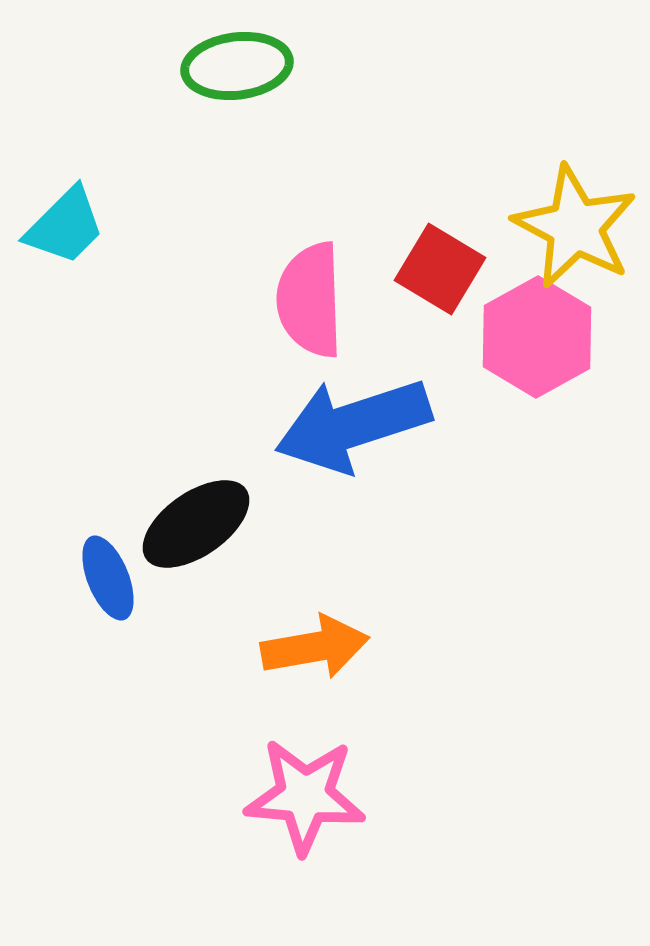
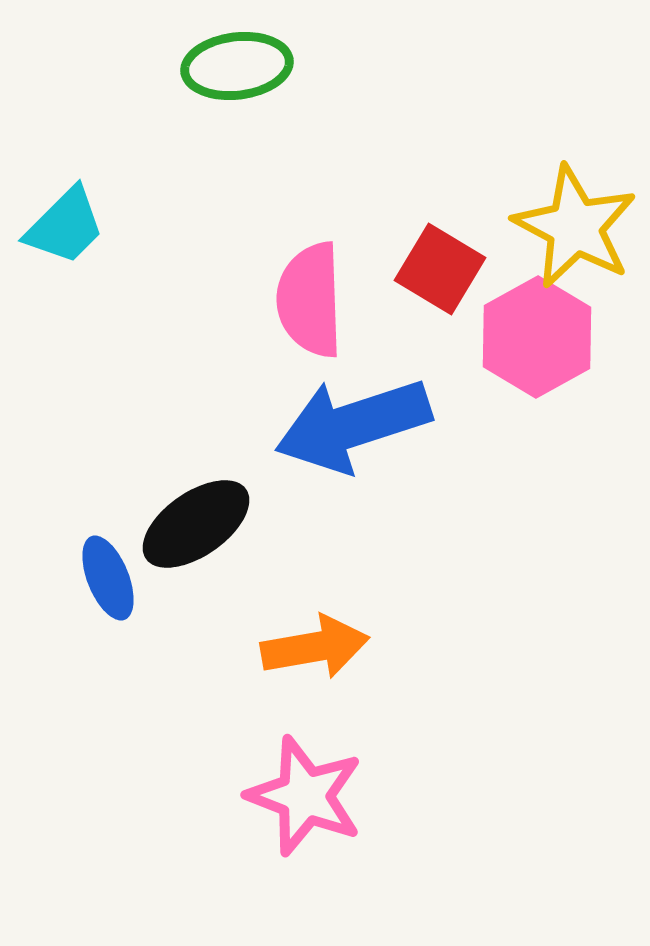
pink star: rotated 16 degrees clockwise
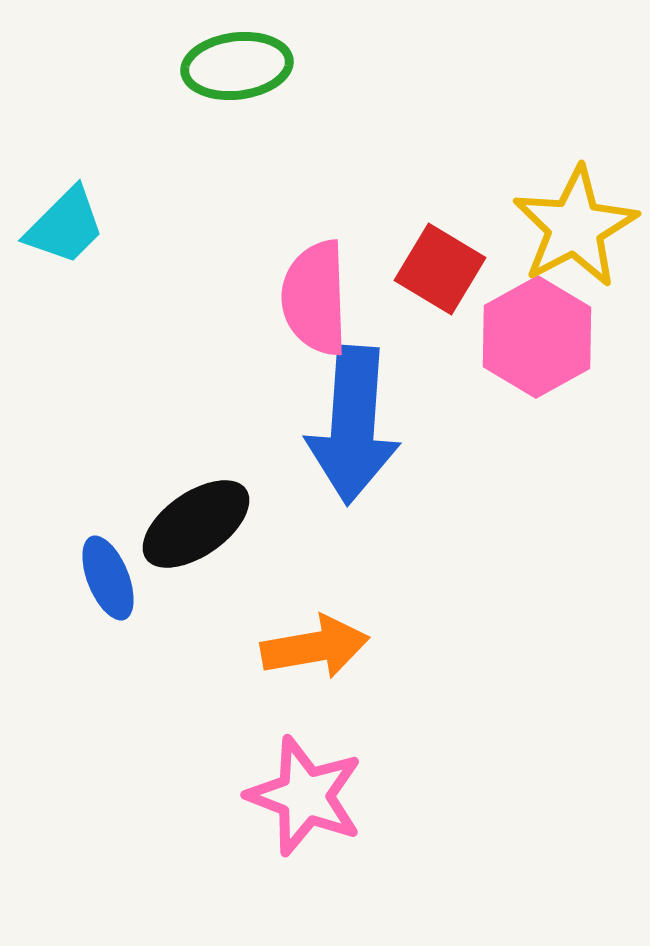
yellow star: rotated 16 degrees clockwise
pink semicircle: moved 5 px right, 2 px up
blue arrow: rotated 68 degrees counterclockwise
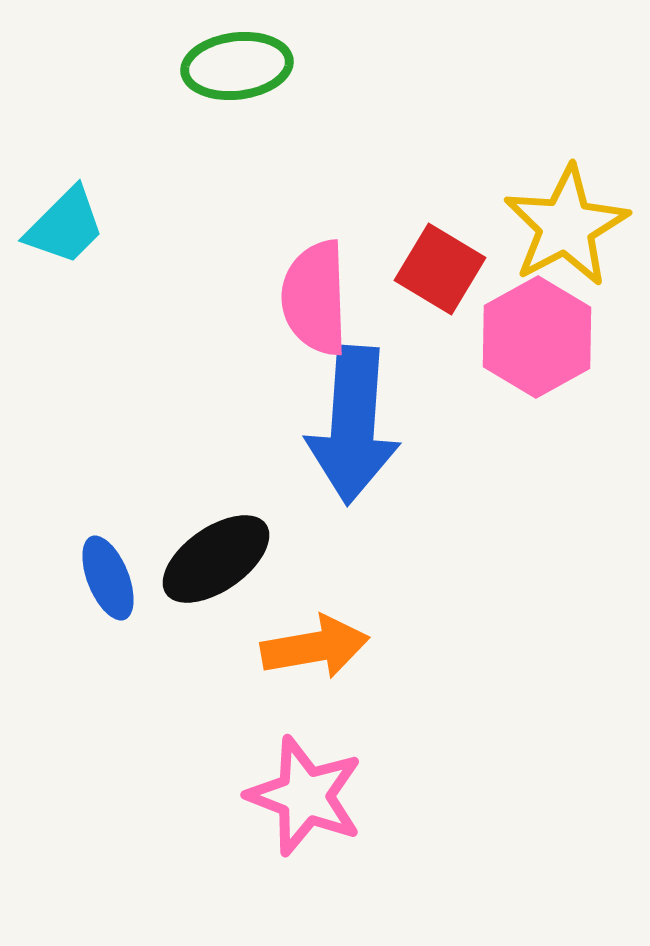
yellow star: moved 9 px left, 1 px up
black ellipse: moved 20 px right, 35 px down
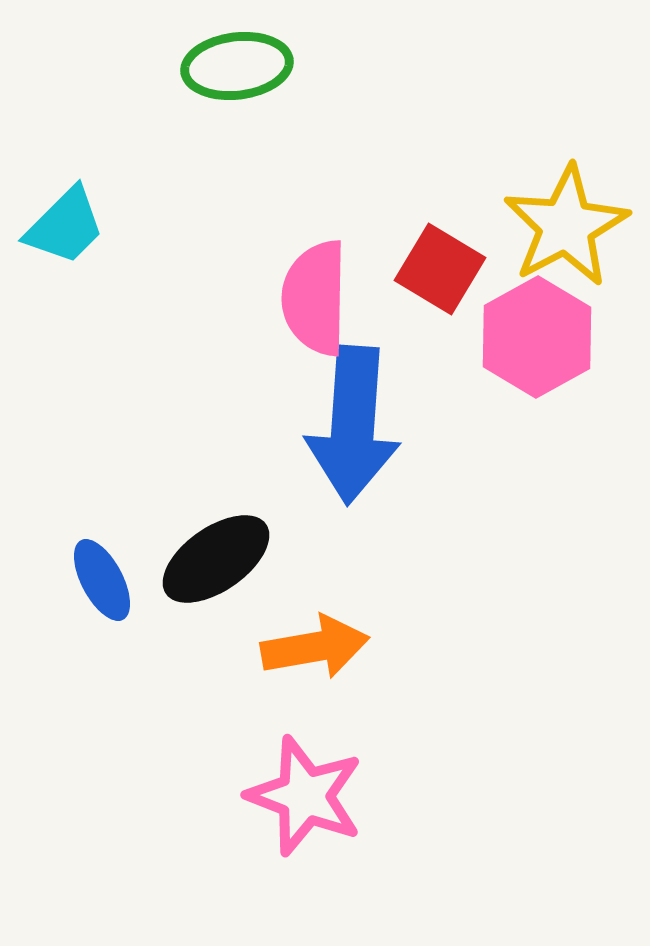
pink semicircle: rotated 3 degrees clockwise
blue ellipse: moved 6 px left, 2 px down; rotated 6 degrees counterclockwise
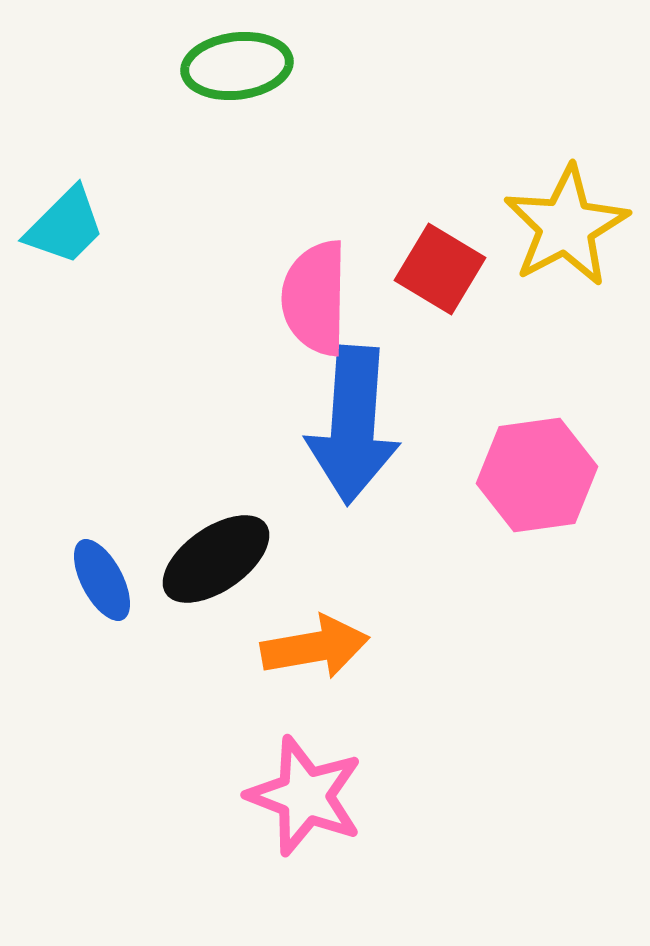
pink hexagon: moved 138 px down; rotated 21 degrees clockwise
